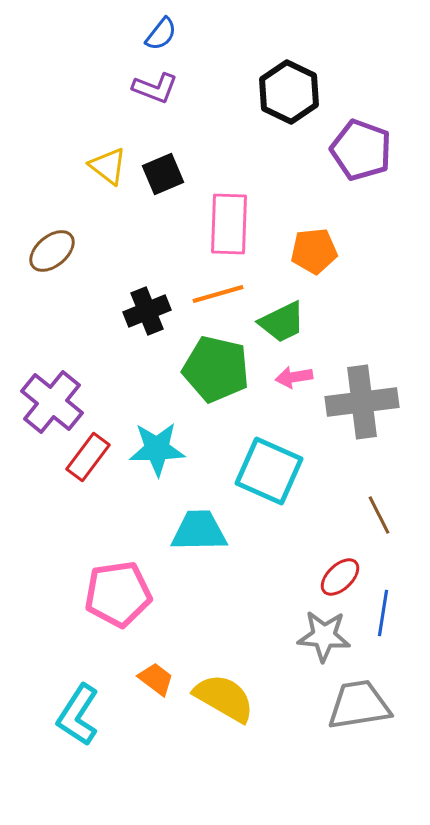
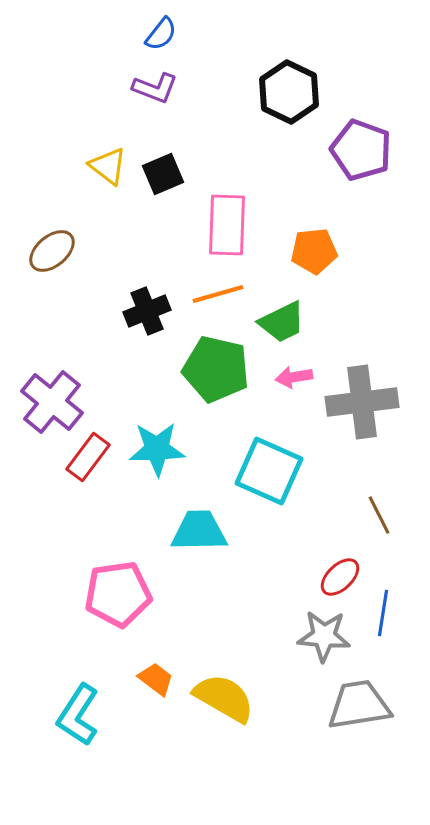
pink rectangle: moved 2 px left, 1 px down
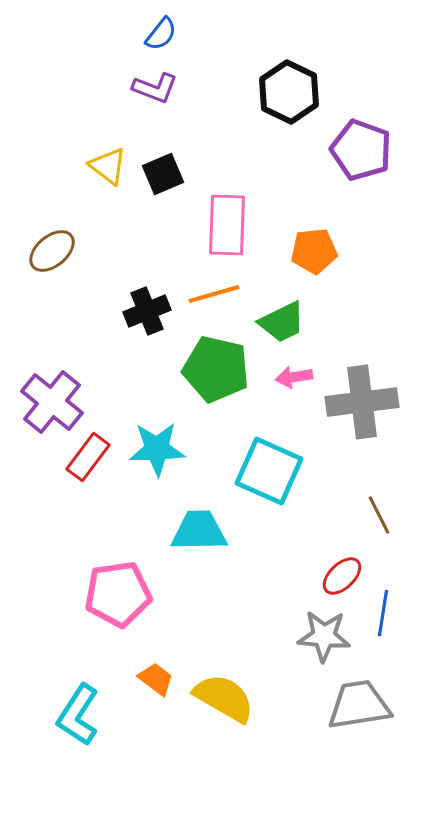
orange line: moved 4 px left
red ellipse: moved 2 px right, 1 px up
